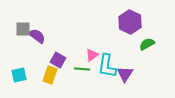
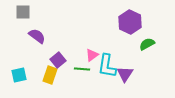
gray square: moved 17 px up
purple square: rotated 21 degrees clockwise
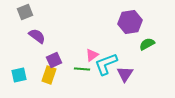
gray square: moved 2 px right; rotated 21 degrees counterclockwise
purple hexagon: rotated 25 degrees clockwise
purple square: moved 4 px left; rotated 14 degrees clockwise
cyan L-shape: moved 1 px left, 2 px up; rotated 60 degrees clockwise
yellow rectangle: moved 1 px left
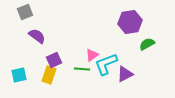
purple triangle: rotated 30 degrees clockwise
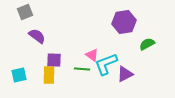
purple hexagon: moved 6 px left
pink triangle: rotated 48 degrees counterclockwise
purple square: rotated 28 degrees clockwise
yellow rectangle: rotated 18 degrees counterclockwise
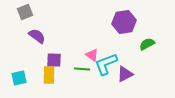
cyan square: moved 3 px down
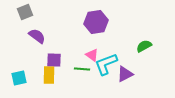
purple hexagon: moved 28 px left
green semicircle: moved 3 px left, 2 px down
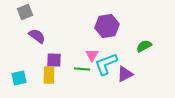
purple hexagon: moved 11 px right, 4 px down
pink triangle: rotated 24 degrees clockwise
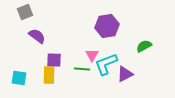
cyan square: rotated 21 degrees clockwise
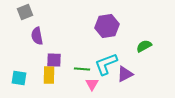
purple semicircle: rotated 138 degrees counterclockwise
pink triangle: moved 29 px down
